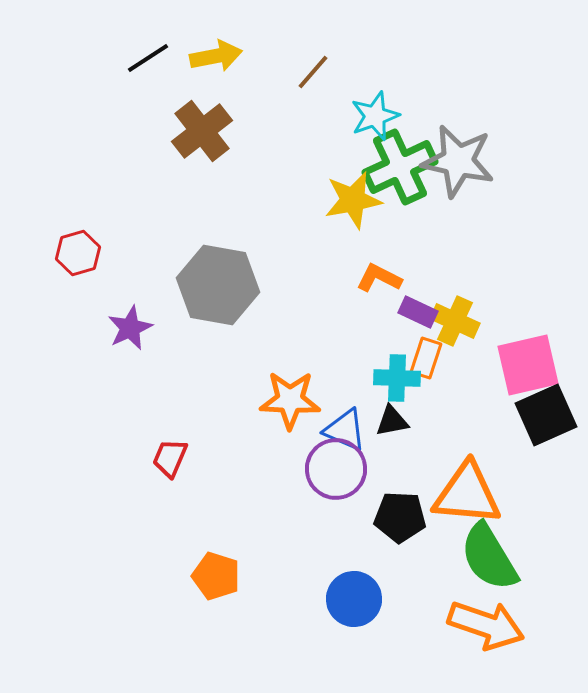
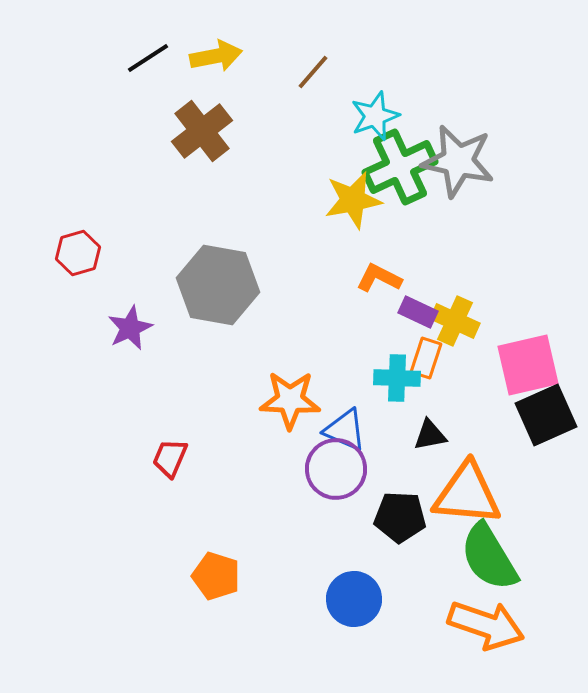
black triangle: moved 38 px right, 14 px down
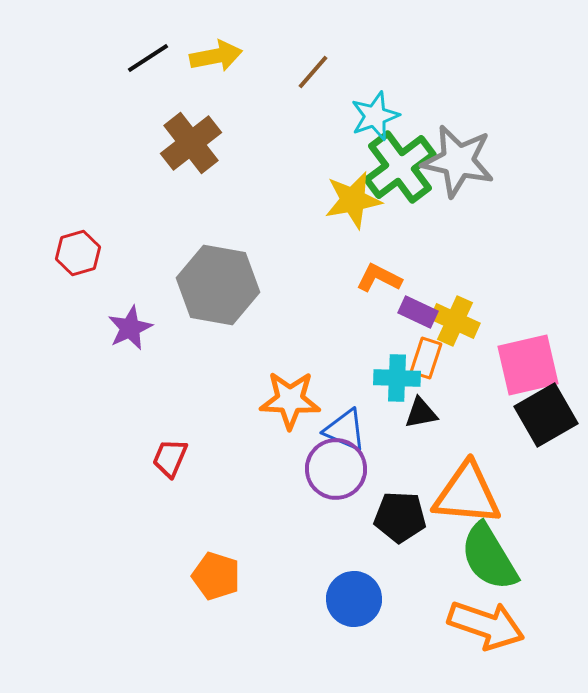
brown cross: moved 11 px left, 12 px down
green cross: rotated 12 degrees counterclockwise
black square: rotated 6 degrees counterclockwise
black triangle: moved 9 px left, 22 px up
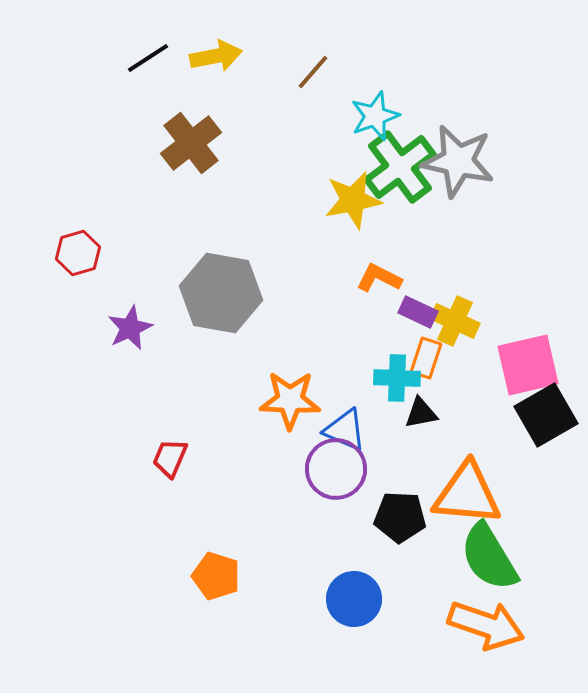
gray hexagon: moved 3 px right, 8 px down
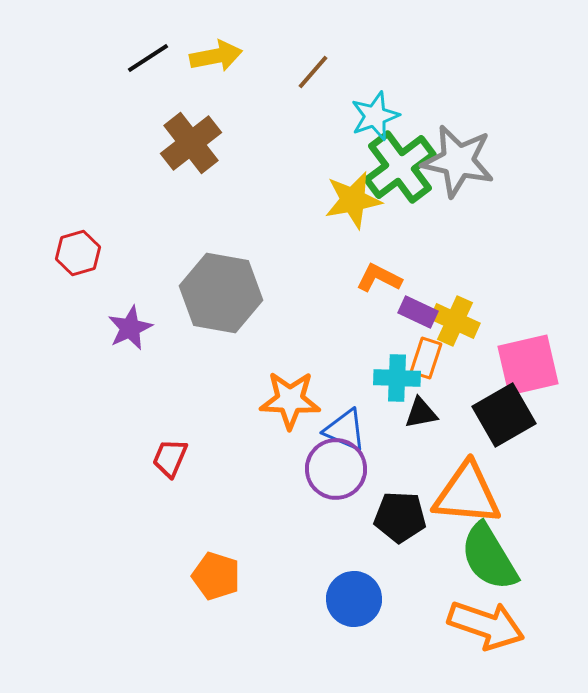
black square: moved 42 px left
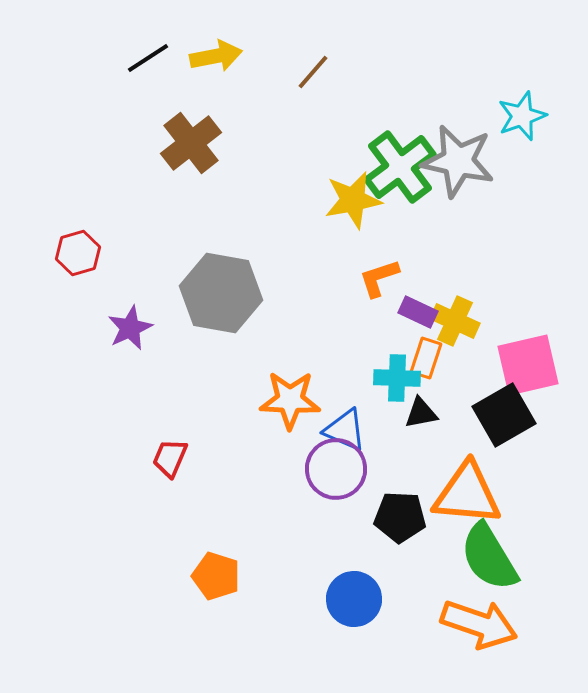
cyan star: moved 147 px right
orange L-shape: rotated 45 degrees counterclockwise
orange arrow: moved 7 px left, 1 px up
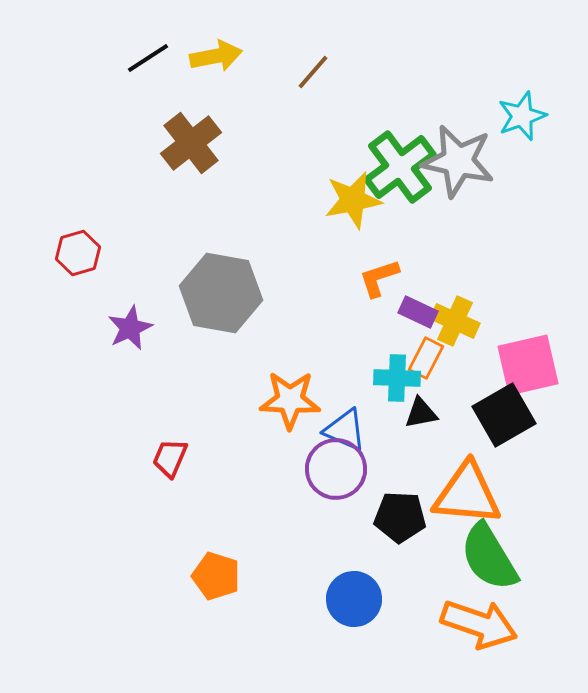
orange rectangle: rotated 9 degrees clockwise
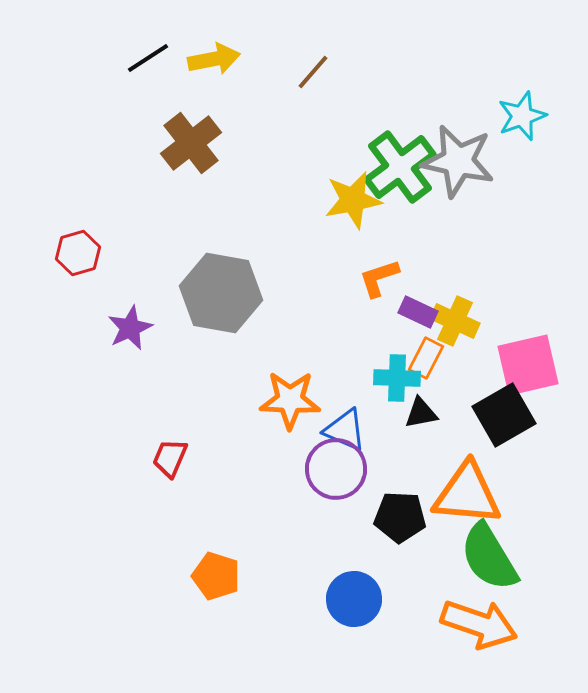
yellow arrow: moved 2 px left, 3 px down
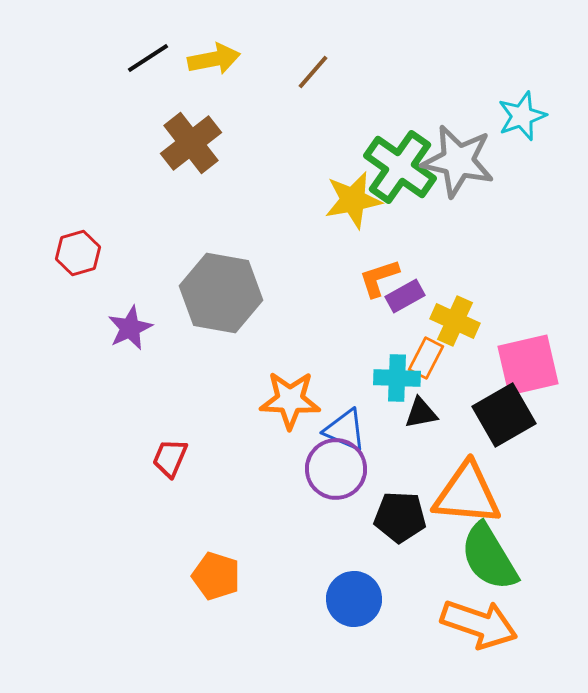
green cross: rotated 18 degrees counterclockwise
purple rectangle: moved 13 px left, 16 px up; rotated 54 degrees counterclockwise
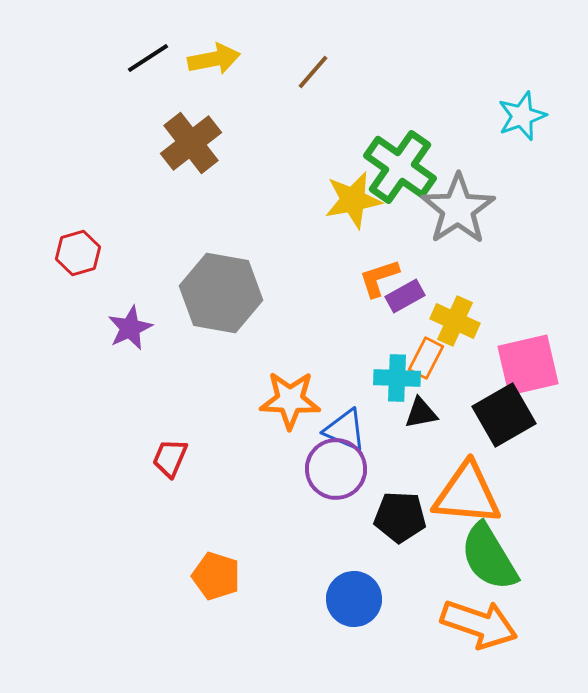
gray star: moved 48 px down; rotated 26 degrees clockwise
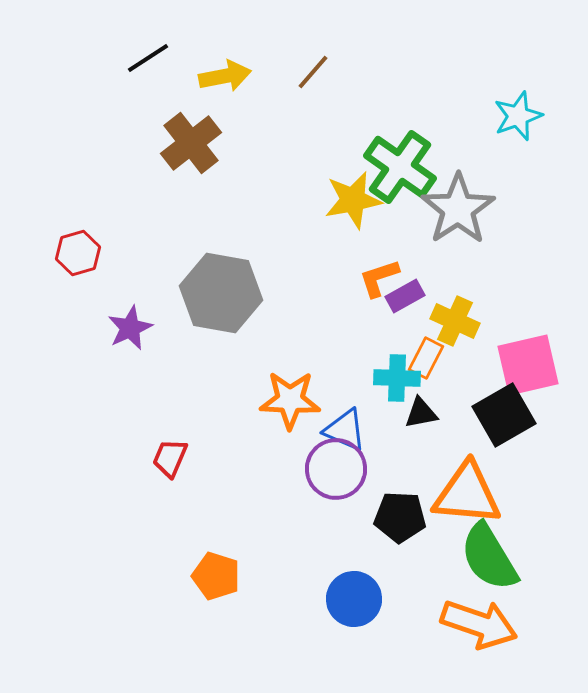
yellow arrow: moved 11 px right, 17 px down
cyan star: moved 4 px left
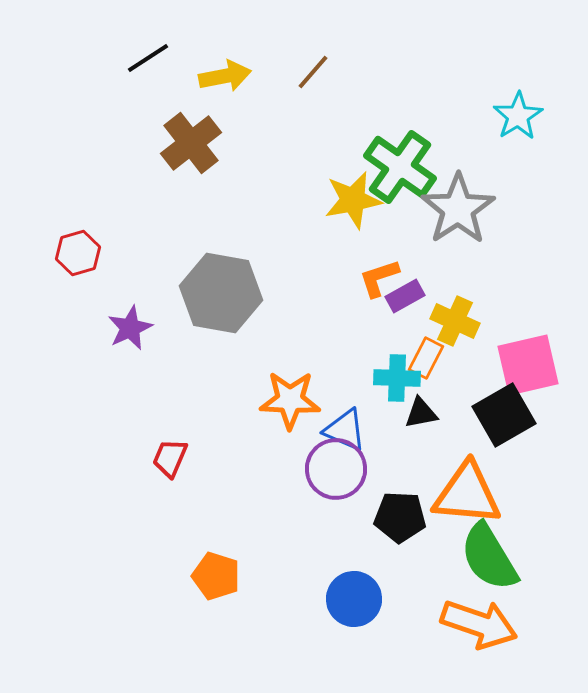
cyan star: rotated 12 degrees counterclockwise
